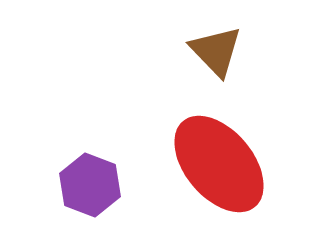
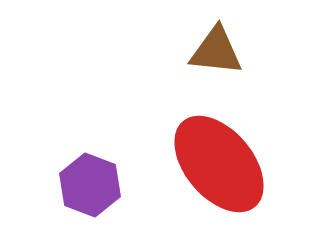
brown triangle: rotated 40 degrees counterclockwise
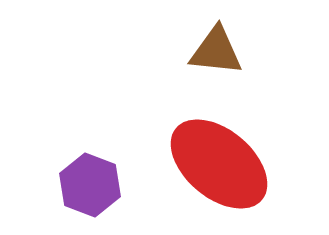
red ellipse: rotated 10 degrees counterclockwise
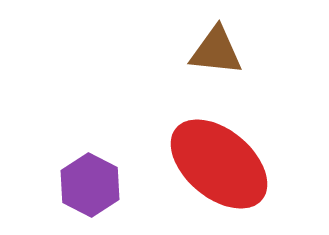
purple hexagon: rotated 6 degrees clockwise
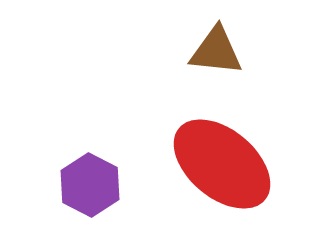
red ellipse: moved 3 px right
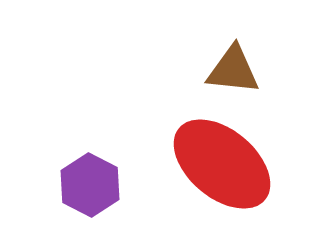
brown triangle: moved 17 px right, 19 px down
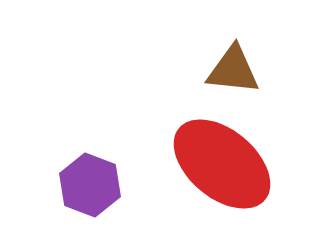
purple hexagon: rotated 6 degrees counterclockwise
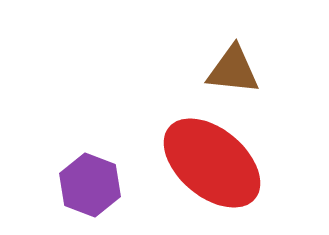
red ellipse: moved 10 px left, 1 px up
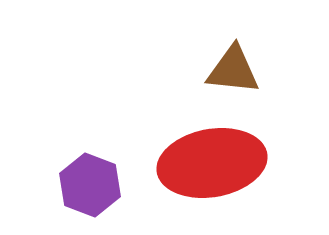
red ellipse: rotated 50 degrees counterclockwise
